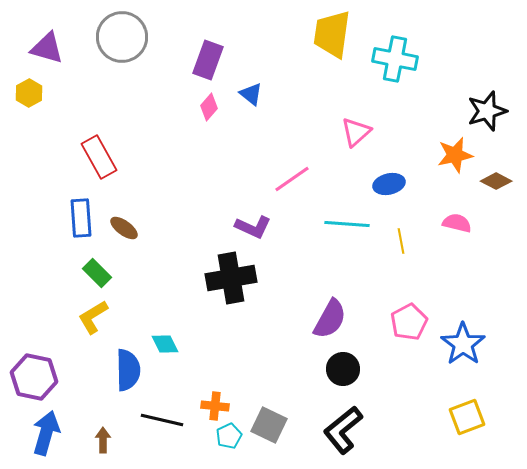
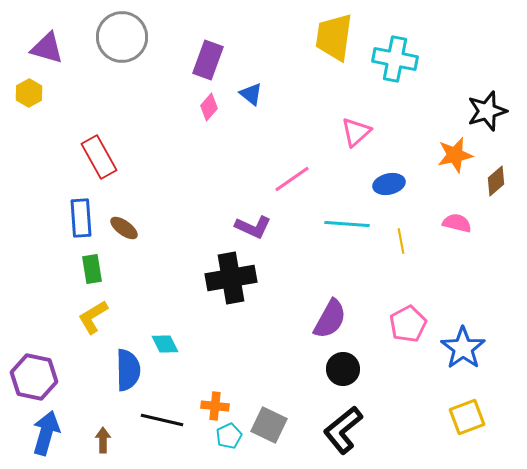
yellow trapezoid: moved 2 px right, 3 px down
brown diamond: rotated 68 degrees counterclockwise
green rectangle: moved 5 px left, 4 px up; rotated 36 degrees clockwise
pink pentagon: moved 1 px left, 2 px down
blue star: moved 4 px down
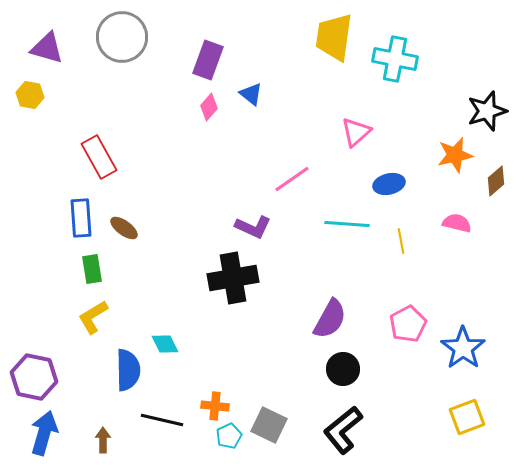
yellow hexagon: moved 1 px right, 2 px down; rotated 20 degrees counterclockwise
black cross: moved 2 px right
blue arrow: moved 2 px left
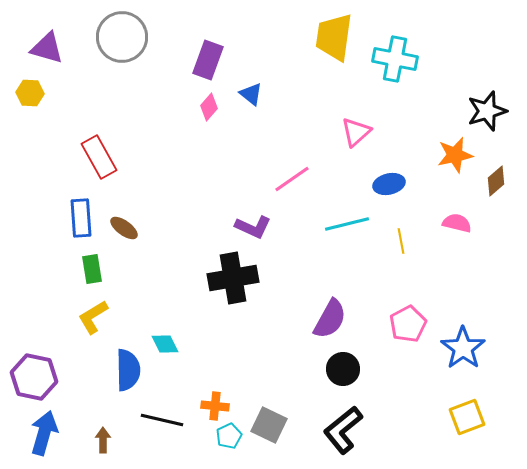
yellow hexagon: moved 2 px up; rotated 8 degrees counterclockwise
cyan line: rotated 18 degrees counterclockwise
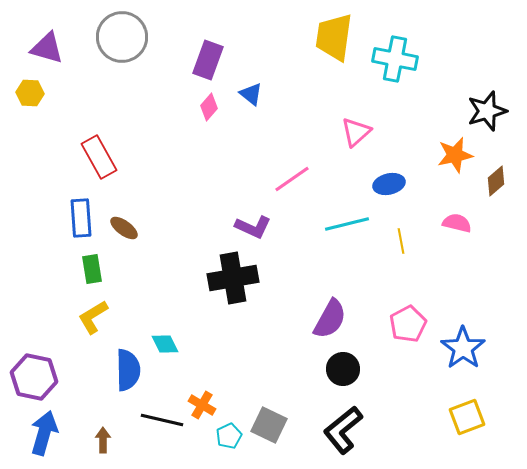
orange cross: moved 13 px left, 1 px up; rotated 24 degrees clockwise
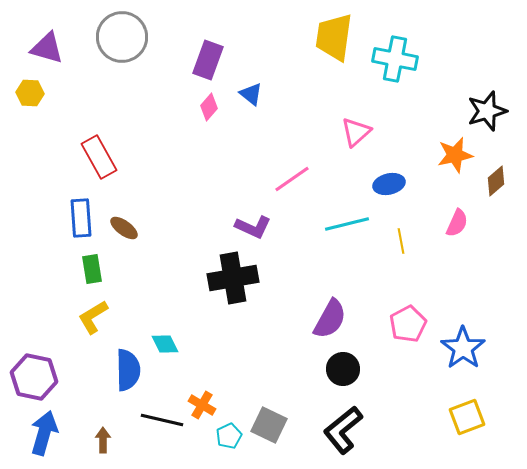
pink semicircle: rotated 100 degrees clockwise
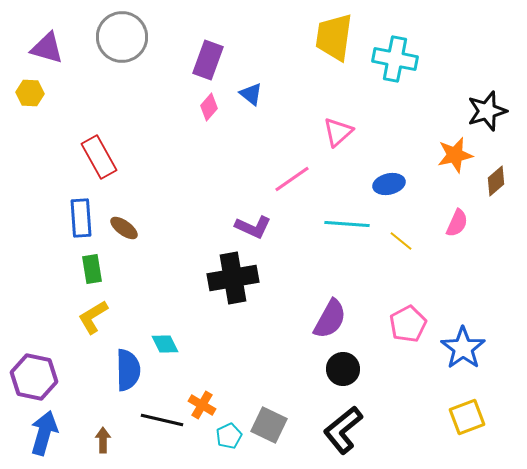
pink triangle: moved 18 px left
cyan line: rotated 18 degrees clockwise
yellow line: rotated 40 degrees counterclockwise
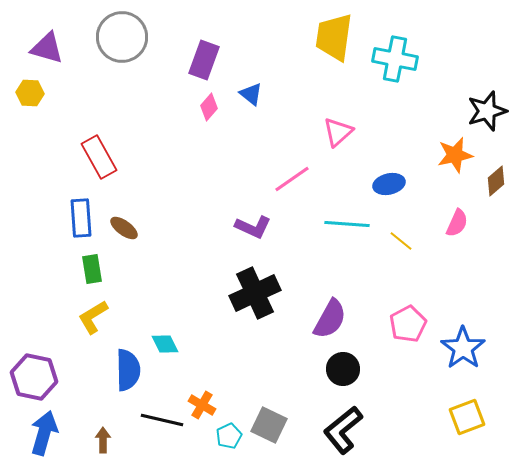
purple rectangle: moved 4 px left
black cross: moved 22 px right, 15 px down; rotated 15 degrees counterclockwise
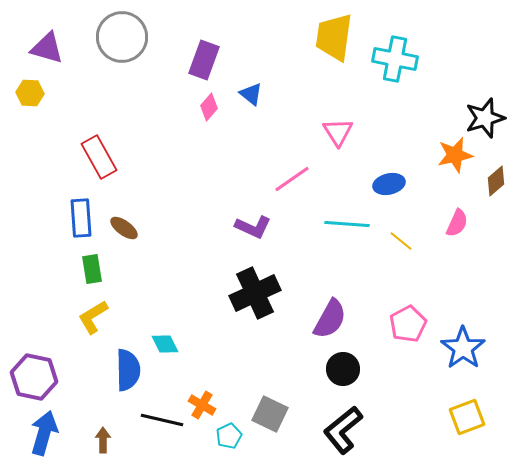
black star: moved 2 px left, 7 px down
pink triangle: rotated 20 degrees counterclockwise
gray square: moved 1 px right, 11 px up
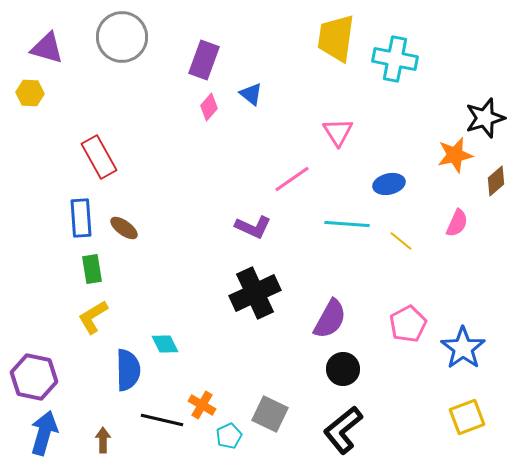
yellow trapezoid: moved 2 px right, 1 px down
